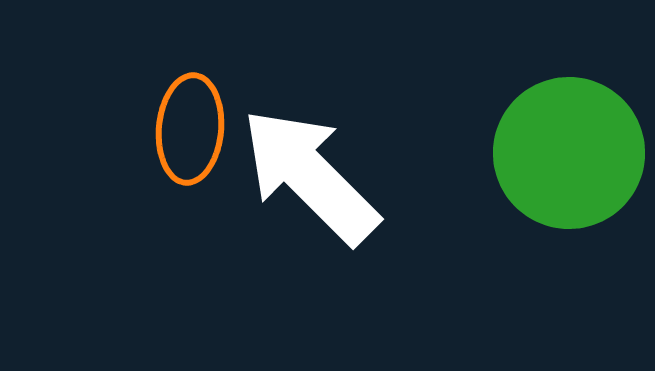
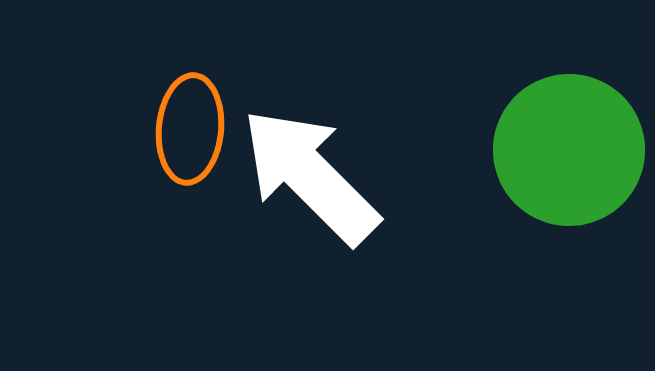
green circle: moved 3 px up
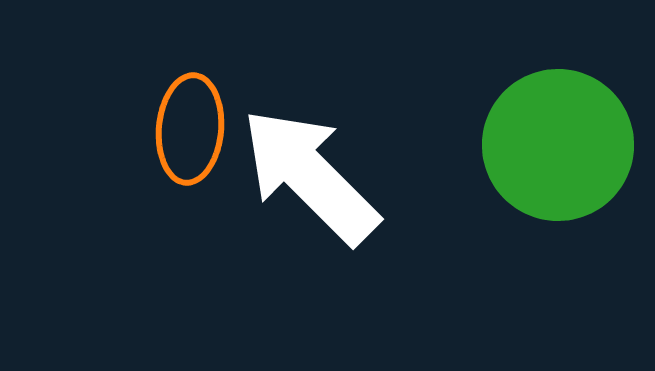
green circle: moved 11 px left, 5 px up
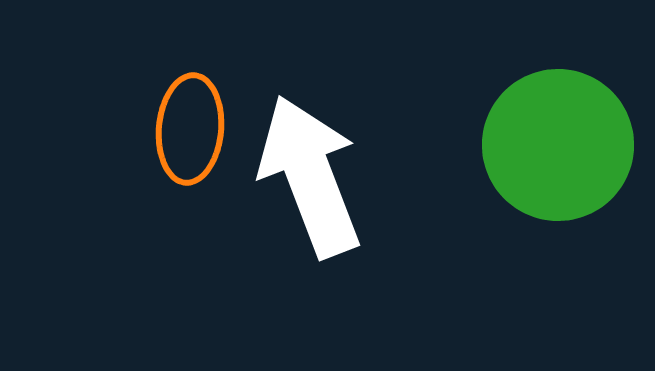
white arrow: rotated 24 degrees clockwise
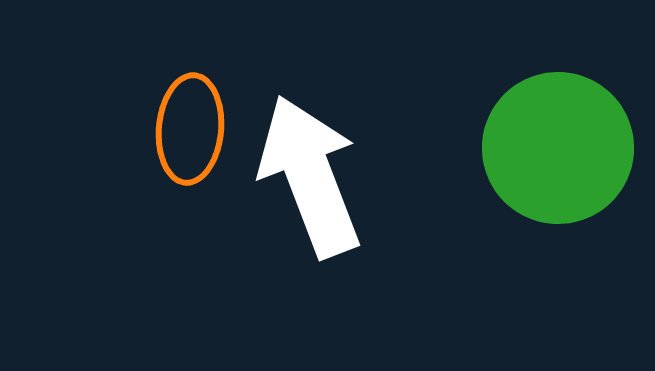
green circle: moved 3 px down
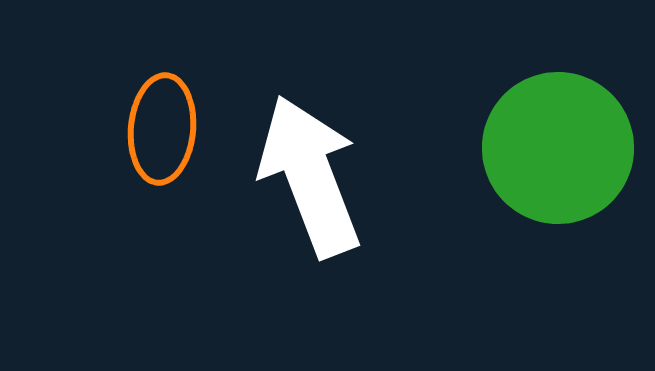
orange ellipse: moved 28 px left
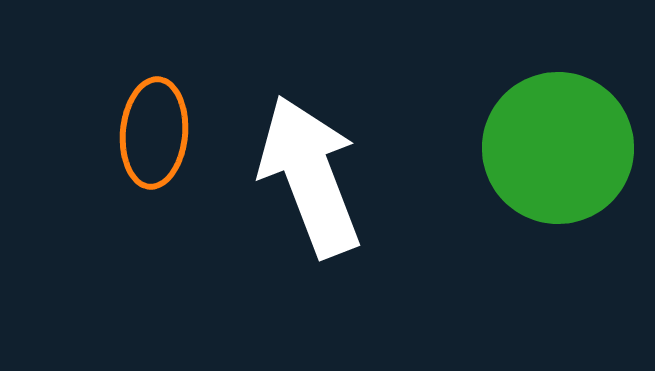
orange ellipse: moved 8 px left, 4 px down
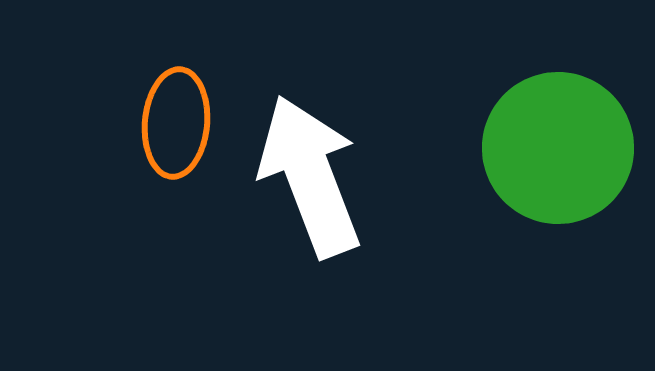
orange ellipse: moved 22 px right, 10 px up
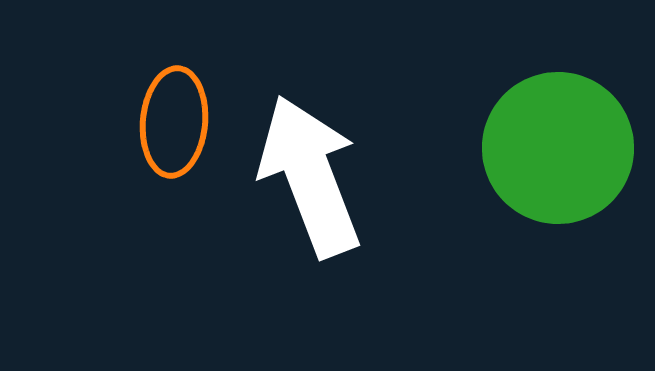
orange ellipse: moved 2 px left, 1 px up
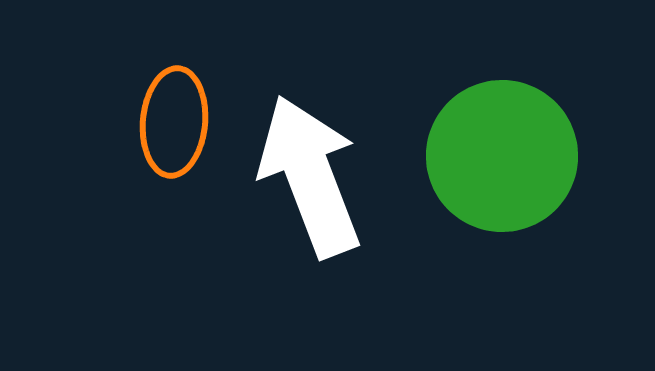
green circle: moved 56 px left, 8 px down
